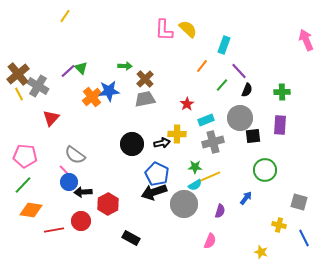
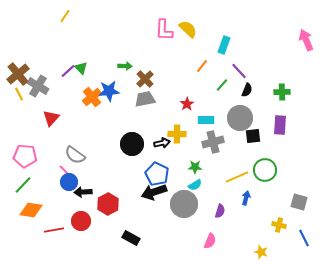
cyan rectangle at (206, 120): rotated 21 degrees clockwise
yellow line at (209, 177): moved 28 px right
blue arrow at (246, 198): rotated 24 degrees counterclockwise
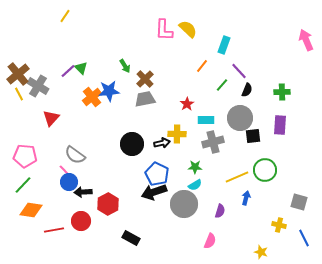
green arrow at (125, 66): rotated 56 degrees clockwise
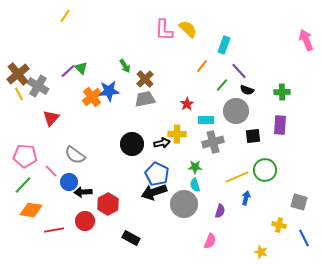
black semicircle at (247, 90): rotated 88 degrees clockwise
gray circle at (240, 118): moved 4 px left, 7 px up
pink line at (65, 171): moved 14 px left
cyan semicircle at (195, 185): rotated 104 degrees clockwise
red circle at (81, 221): moved 4 px right
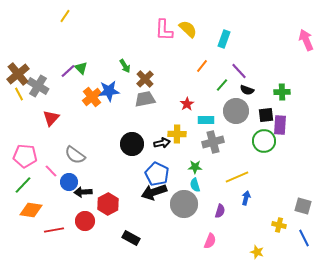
cyan rectangle at (224, 45): moved 6 px up
black square at (253, 136): moved 13 px right, 21 px up
green circle at (265, 170): moved 1 px left, 29 px up
gray square at (299, 202): moved 4 px right, 4 px down
yellow star at (261, 252): moved 4 px left
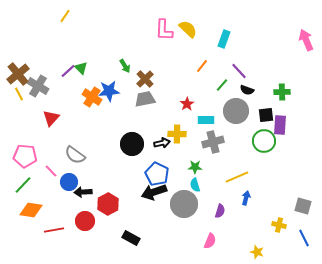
orange cross at (92, 97): rotated 18 degrees counterclockwise
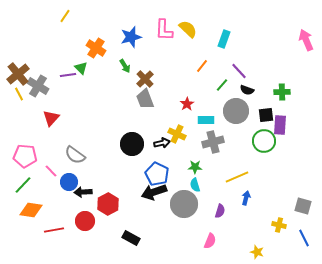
purple line at (68, 71): moved 4 px down; rotated 35 degrees clockwise
blue star at (109, 91): moved 22 px right, 54 px up; rotated 10 degrees counterclockwise
orange cross at (92, 97): moved 4 px right, 49 px up
gray trapezoid at (145, 99): rotated 100 degrees counterclockwise
yellow cross at (177, 134): rotated 24 degrees clockwise
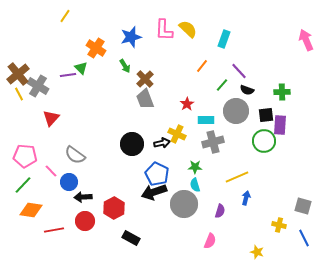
black arrow at (83, 192): moved 5 px down
red hexagon at (108, 204): moved 6 px right, 4 px down
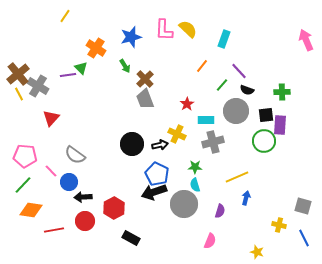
black arrow at (162, 143): moved 2 px left, 2 px down
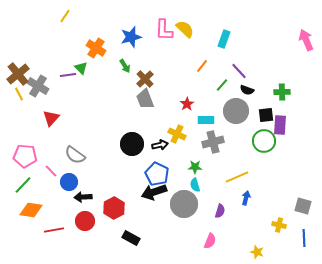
yellow semicircle at (188, 29): moved 3 px left
blue line at (304, 238): rotated 24 degrees clockwise
